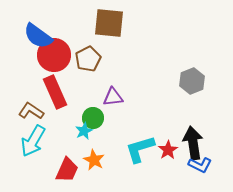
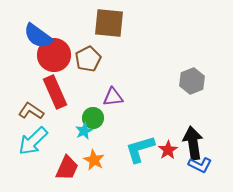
cyan arrow: rotated 16 degrees clockwise
red trapezoid: moved 2 px up
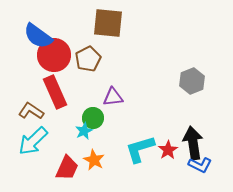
brown square: moved 1 px left
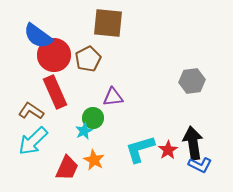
gray hexagon: rotated 15 degrees clockwise
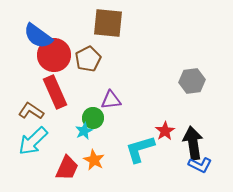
purple triangle: moved 2 px left, 3 px down
red star: moved 3 px left, 19 px up
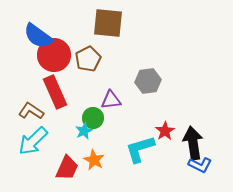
gray hexagon: moved 44 px left
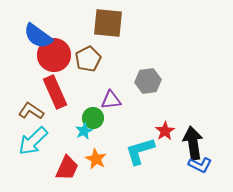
cyan L-shape: moved 2 px down
orange star: moved 2 px right, 1 px up
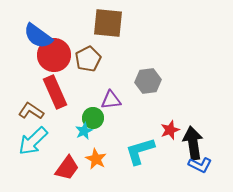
red star: moved 5 px right, 1 px up; rotated 12 degrees clockwise
red trapezoid: rotated 12 degrees clockwise
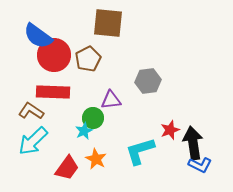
red rectangle: moved 2 px left; rotated 64 degrees counterclockwise
